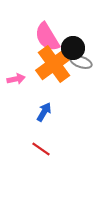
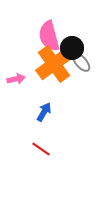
pink semicircle: moved 2 px right, 1 px up; rotated 16 degrees clockwise
black circle: moved 1 px left
gray ellipse: rotated 30 degrees clockwise
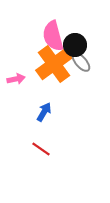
pink semicircle: moved 4 px right
black circle: moved 3 px right, 3 px up
